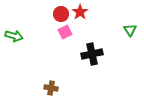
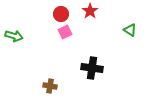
red star: moved 10 px right, 1 px up
green triangle: rotated 24 degrees counterclockwise
black cross: moved 14 px down; rotated 20 degrees clockwise
brown cross: moved 1 px left, 2 px up
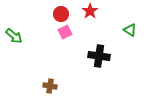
green arrow: rotated 24 degrees clockwise
black cross: moved 7 px right, 12 px up
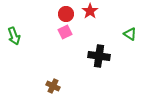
red circle: moved 5 px right
green triangle: moved 4 px down
green arrow: rotated 30 degrees clockwise
brown cross: moved 3 px right; rotated 16 degrees clockwise
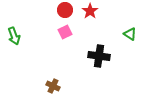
red circle: moved 1 px left, 4 px up
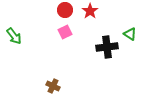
green arrow: rotated 18 degrees counterclockwise
black cross: moved 8 px right, 9 px up; rotated 15 degrees counterclockwise
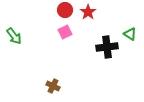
red star: moved 2 px left, 1 px down
